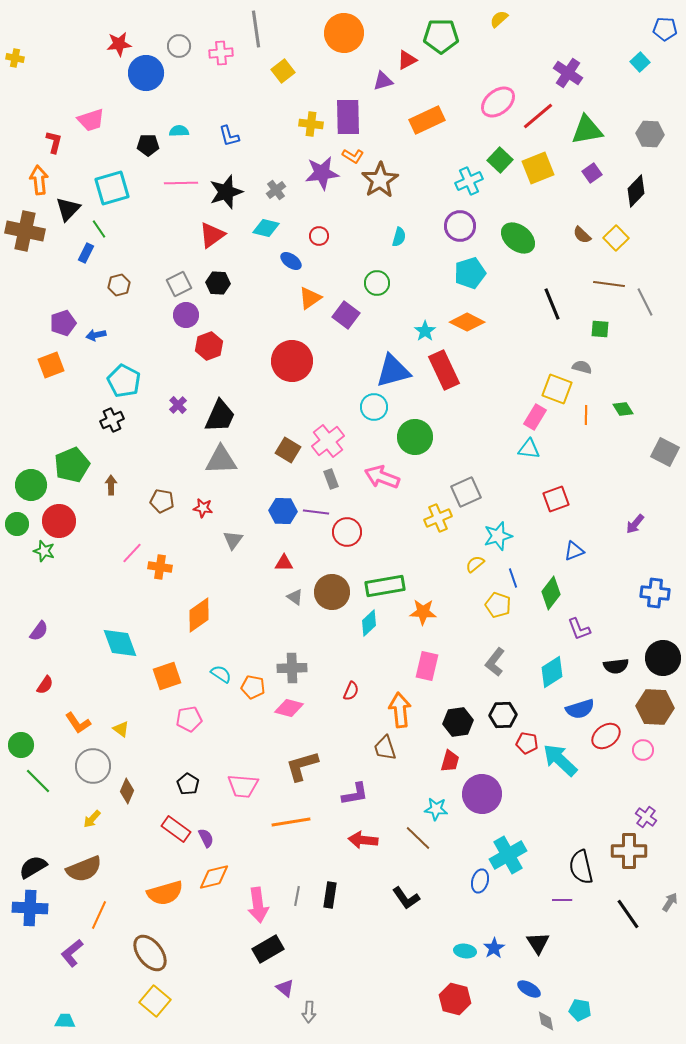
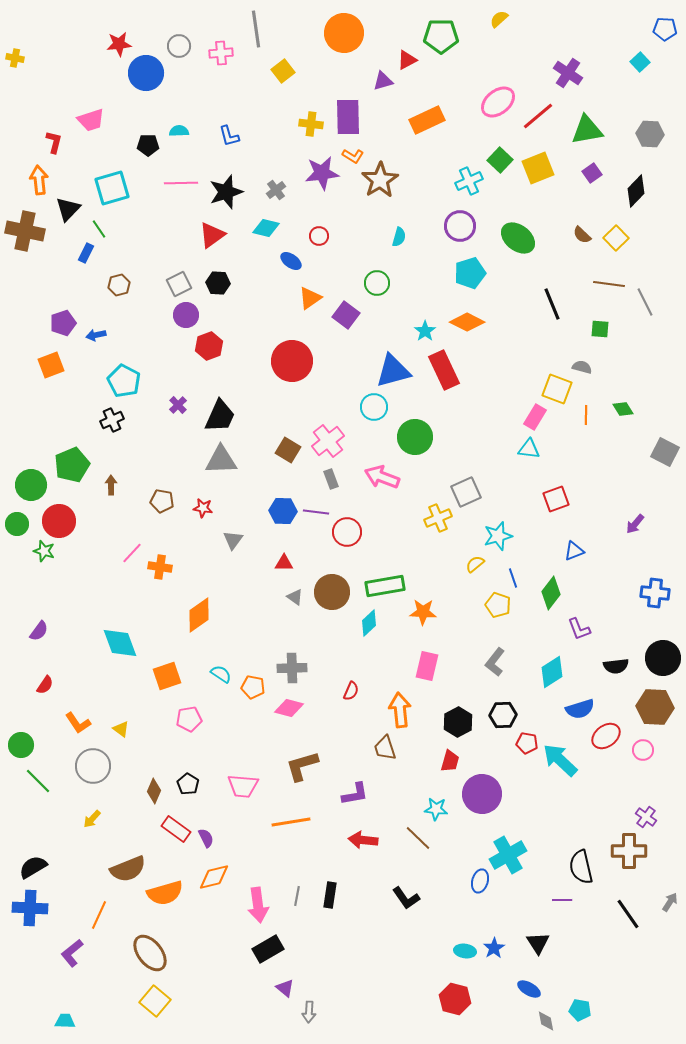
black hexagon at (458, 722): rotated 20 degrees counterclockwise
brown diamond at (127, 791): moved 27 px right
brown semicircle at (84, 869): moved 44 px right
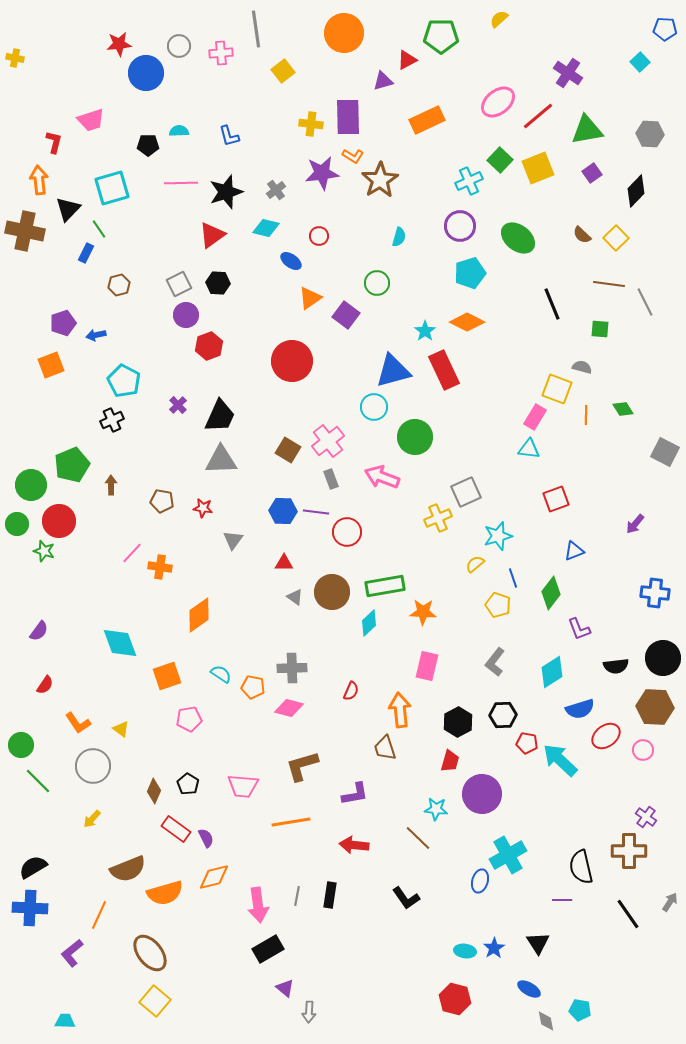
red arrow at (363, 840): moved 9 px left, 5 px down
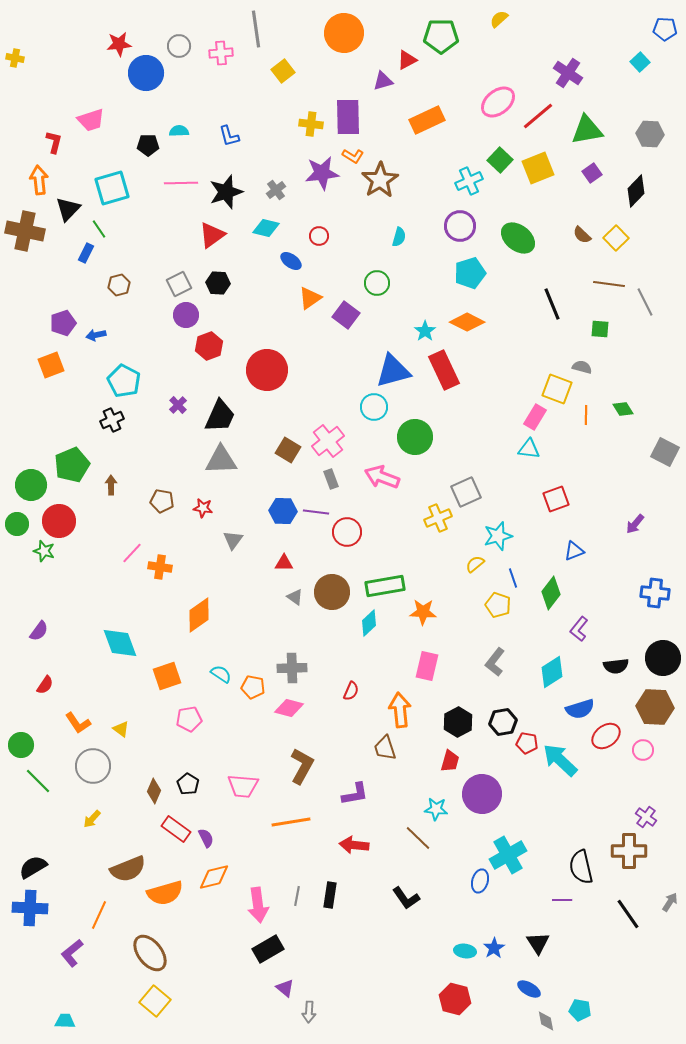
red circle at (292, 361): moved 25 px left, 9 px down
purple L-shape at (579, 629): rotated 60 degrees clockwise
black hexagon at (503, 715): moved 7 px down; rotated 8 degrees counterclockwise
brown L-shape at (302, 766): rotated 135 degrees clockwise
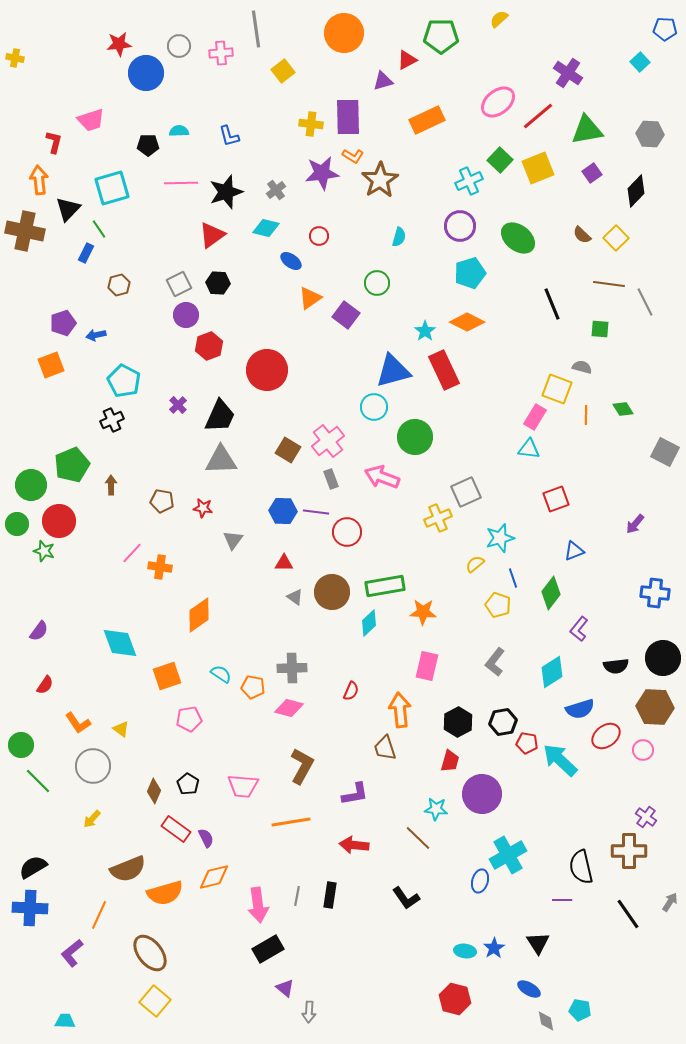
cyan star at (498, 536): moved 2 px right, 2 px down
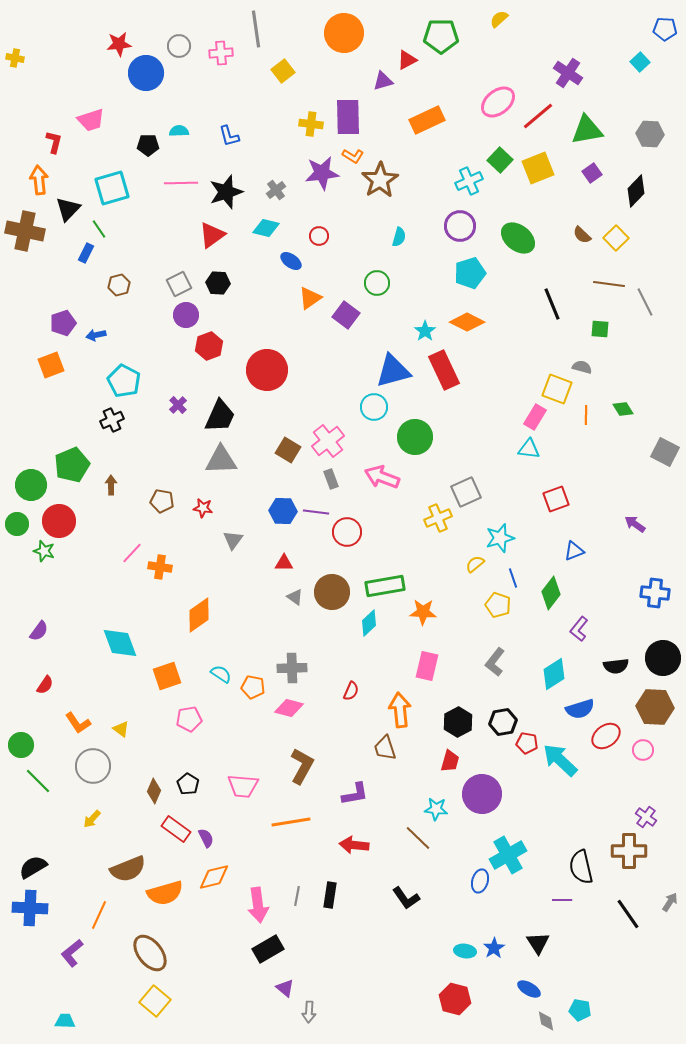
purple arrow at (635, 524): rotated 85 degrees clockwise
cyan diamond at (552, 672): moved 2 px right, 2 px down
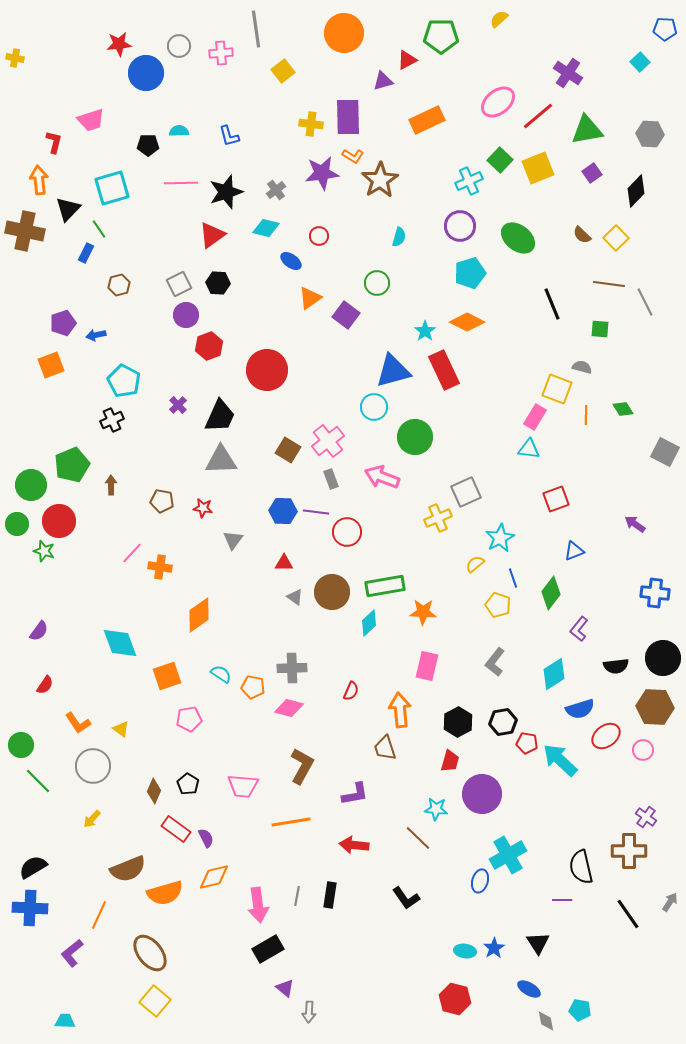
cyan star at (500, 538): rotated 12 degrees counterclockwise
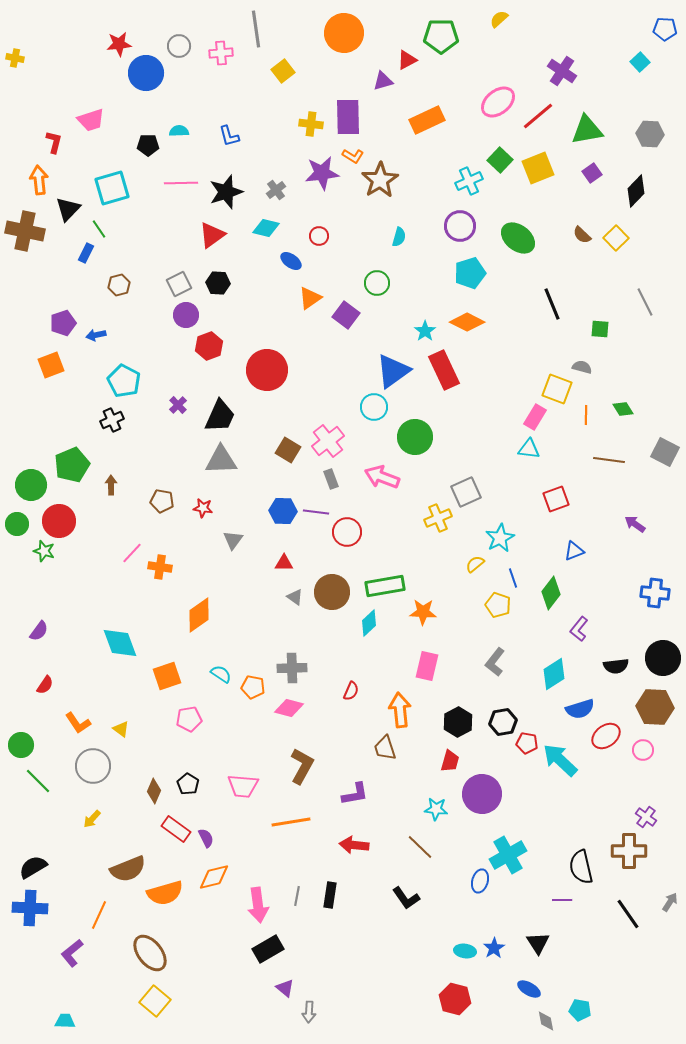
purple cross at (568, 73): moved 6 px left, 2 px up
brown line at (609, 284): moved 176 px down
blue triangle at (393, 371): rotated 21 degrees counterclockwise
brown line at (418, 838): moved 2 px right, 9 px down
